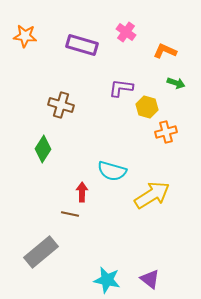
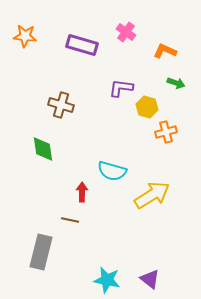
green diamond: rotated 40 degrees counterclockwise
brown line: moved 6 px down
gray rectangle: rotated 36 degrees counterclockwise
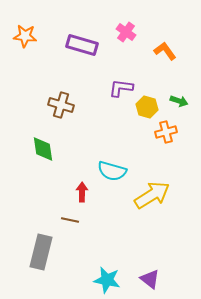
orange L-shape: rotated 30 degrees clockwise
green arrow: moved 3 px right, 18 px down
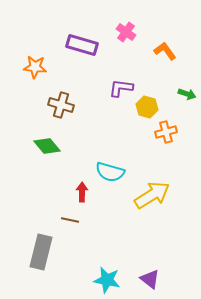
orange star: moved 10 px right, 31 px down
green arrow: moved 8 px right, 7 px up
green diamond: moved 4 px right, 3 px up; rotated 32 degrees counterclockwise
cyan semicircle: moved 2 px left, 1 px down
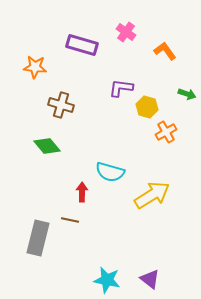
orange cross: rotated 15 degrees counterclockwise
gray rectangle: moved 3 px left, 14 px up
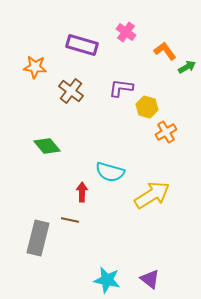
green arrow: moved 27 px up; rotated 48 degrees counterclockwise
brown cross: moved 10 px right, 14 px up; rotated 20 degrees clockwise
